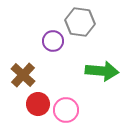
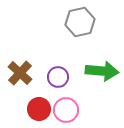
gray hexagon: rotated 20 degrees counterclockwise
purple circle: moved 5 px right, 36 px down
brown cross: moved 3 px left, 2 px up
red circle: moved 1 px right, 5 px down
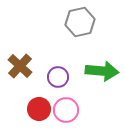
brown cross: moved 7 px up
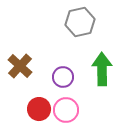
green arrow: moved 2 px up; rotated 96 degrees counterclockwise
purple circle: moved 5 px right
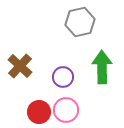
green arrow: moved 2 px up
red circle: moved 3 px down
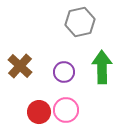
purple circle: moved 1 px right, 5 px up
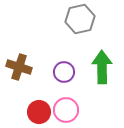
gray hexagon: moved 3 px up
brown cross: moved 1 px left, 1 px down; rotated 25 degrees counterclockwise
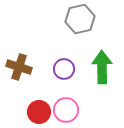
purple circle: moved 3 px up
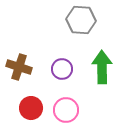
gray hexagon: moved 1 px right, 1 px down; rotated 16 degrees clockwise
purple circle: moved 2 px left
red circle: moved 8 px left, 4 px up
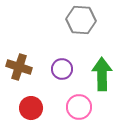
green arrow: moved 7 px down
pink circle: moved 13 px right, 3 px up
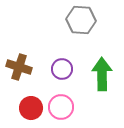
pink circle: moved 18 px left
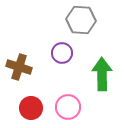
purple circle: moved 16 px up
pink circle: moved 7 px right
